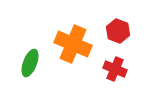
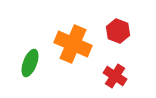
red cross: moved 7 px down; rotated 10 degrees clockwise
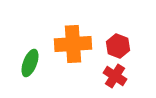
red hexagon: moved 15 px down
orange cross: rotated 27 degrees counterclockwise
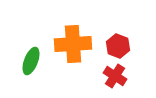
green ellipse: moved 1 px right, 2 px up
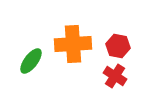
red hexagon: rotated 10 degrees counterclockwise
green ellipse: rotated 16 degrees clockwise
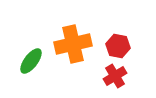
orange cross: rotated 9 degrees counterclockwise
red cross: rotated 25 degrees clockwise
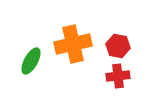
green ellipse: rotated 8 degrees counterclockwise
red cross: moved 3 px right; rotated 25 degrees clockwise
